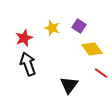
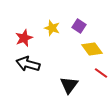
black arrow: rotated 55 degrees counterclockwise
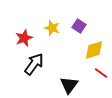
yellow diamond: moved 2 px right, 1 px down; rotated 70 degrees counterclockwise
black arrow: moved 6 px right; rotated 110 degrees clockwise
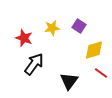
yellow star: rotated 28 degrees counterclockwise
red star: rotated 30 degrees counterclockwise
black triangle: moved 4 px up
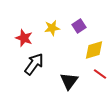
purple square: rotated 24 degrees clockwise
red line: moved 1 px left, 1 px down
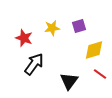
purple square: rotated 16 degrees clockwise
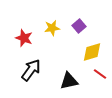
purple square: rotated 24 degrees counterclockwise
yellow diamond: moved 2 px left, 2 px down
black arrow: moved 3 px left, 6 px down
black triangle: rotated 42 degrees clockwise
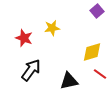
purple square: moved 18 px right, 15 px up
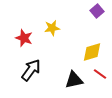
black triangle: moved 5 px right, 1 px up
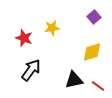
purple square: moved 3 px left, 6 px down
red line: moved 2 px left, 12 px down
